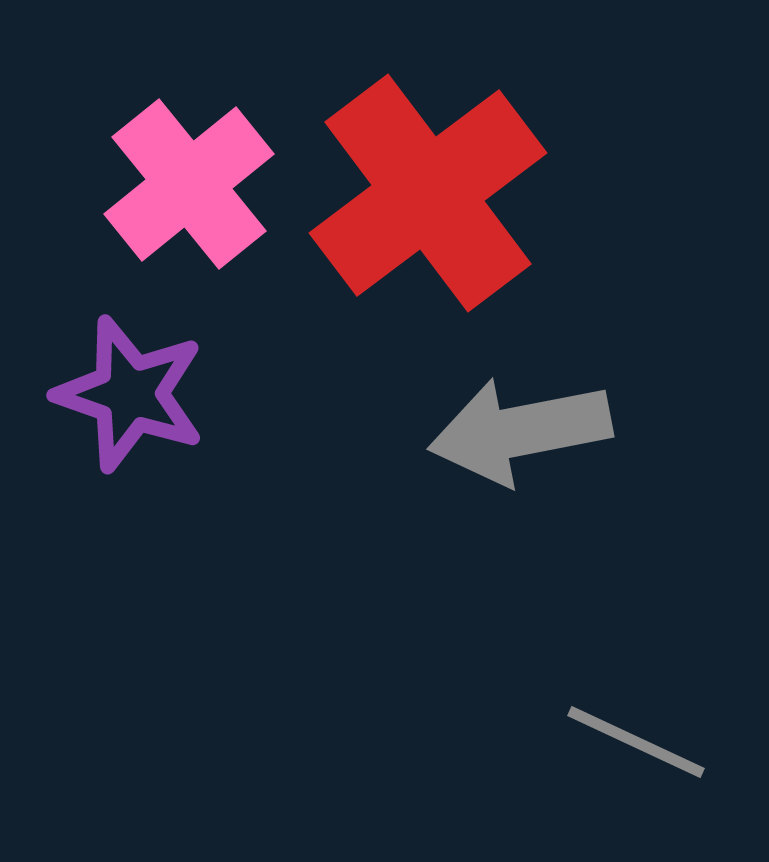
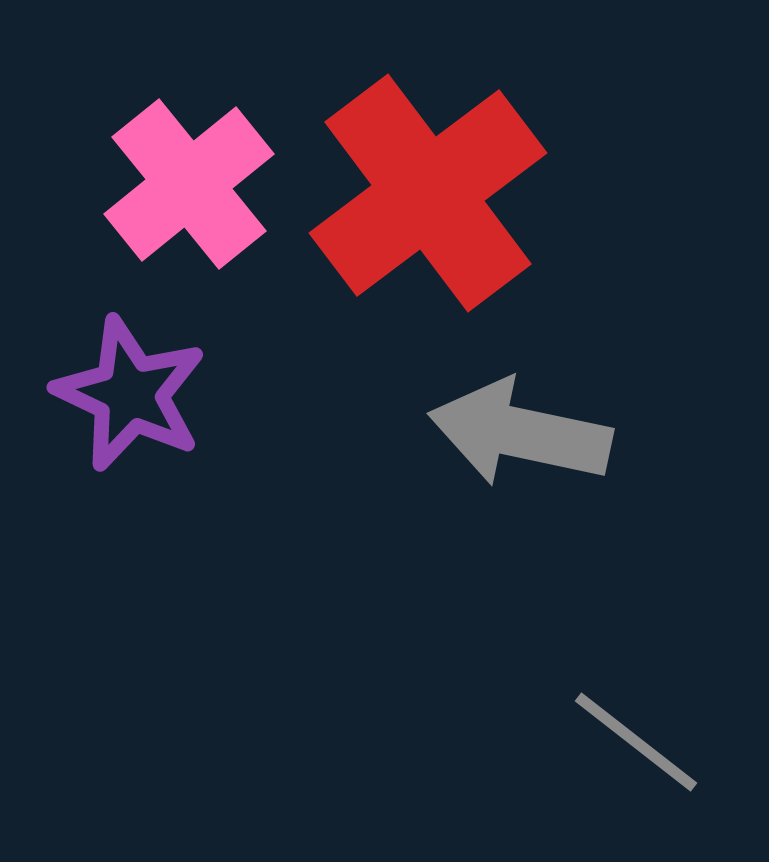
purple star: rotated 6 degrees clockwise
gray arrow: moved 2 px down; rotated 23 degrees clockwise
gray line: rotated 13 degrees clockwise
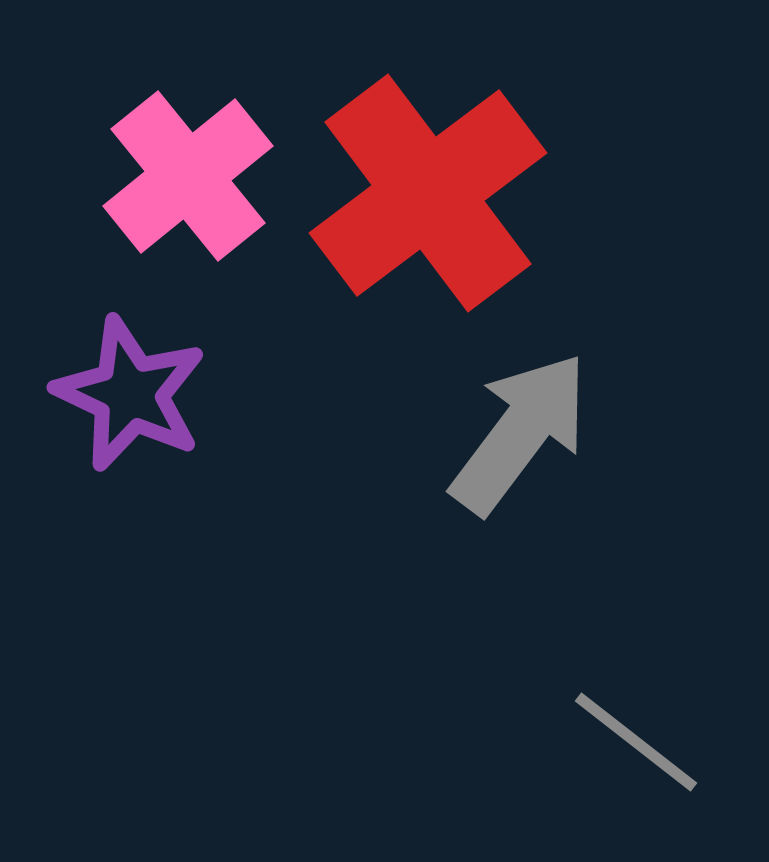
pink cross: moved 1 px left, 8 px up
gray arrow: rotated 115 degrees clockwise
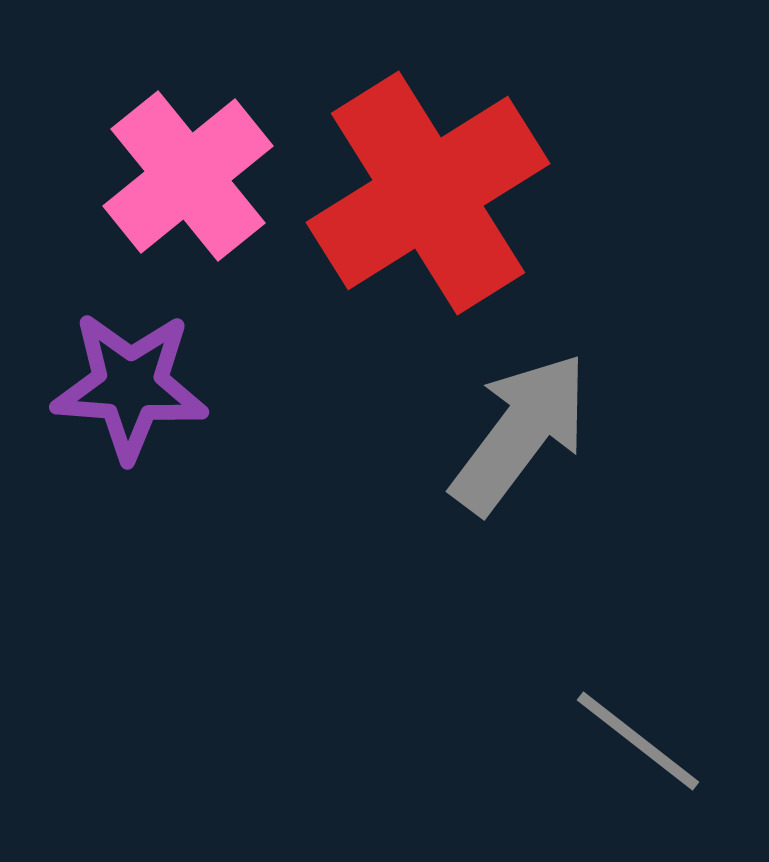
red cross: rotated 5 degrees clockwise
purple star: moved 8 px up; rotated 21 degrees counterclockwise
gray line: moved 2 px right, 1 px up
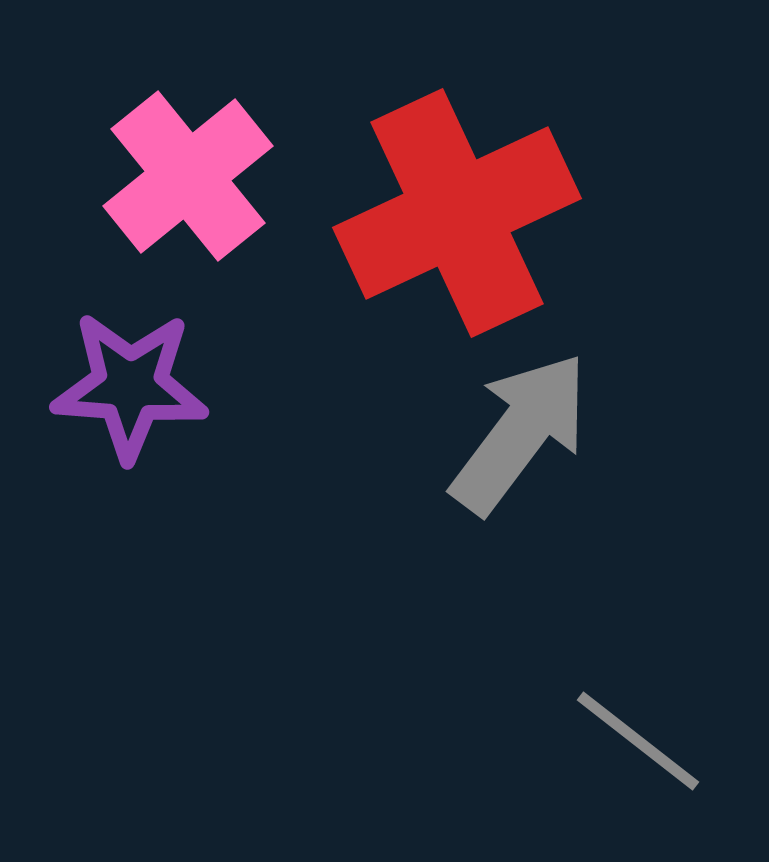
red cross: moved 29 px right, 20 px down; rotated 7 degrees clockwise
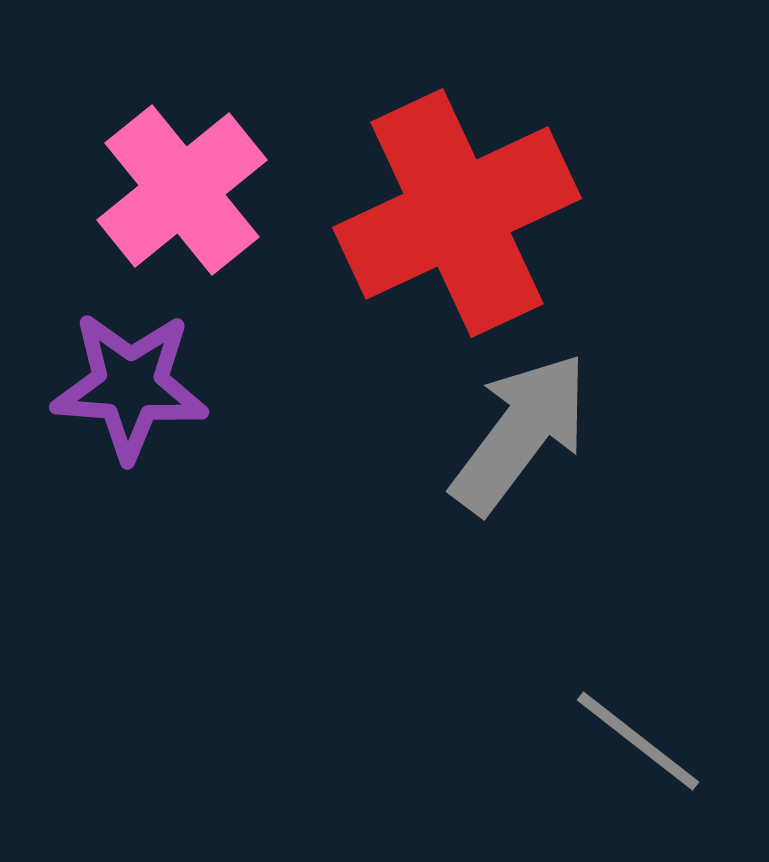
pink cross: moved 6 px left, 14 px down
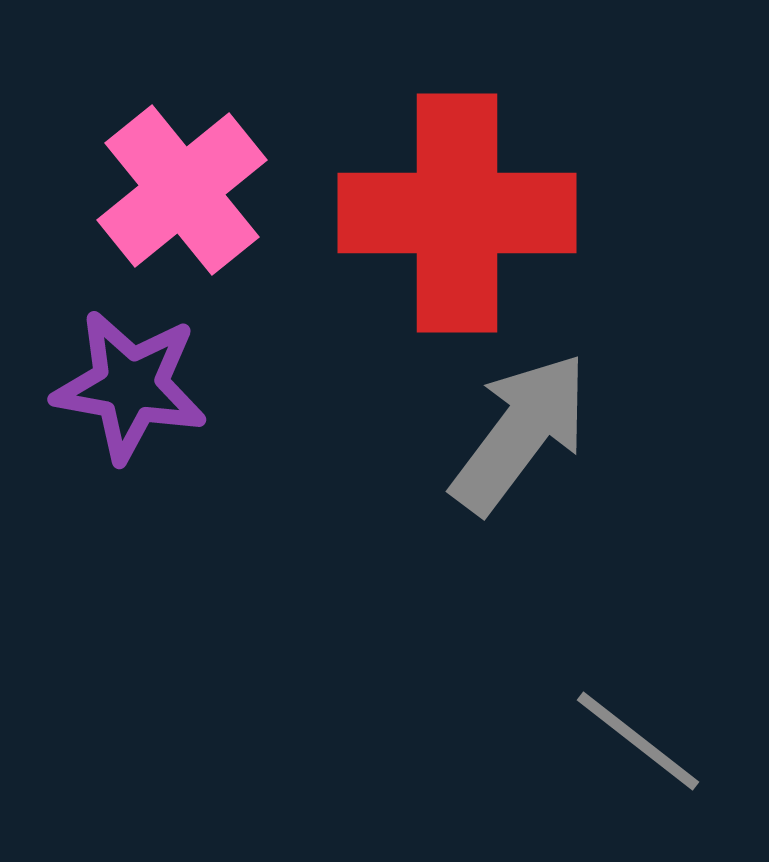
red cross: rotated 25 degrees clockwise
purple star: rotated 6 degrees clockwise
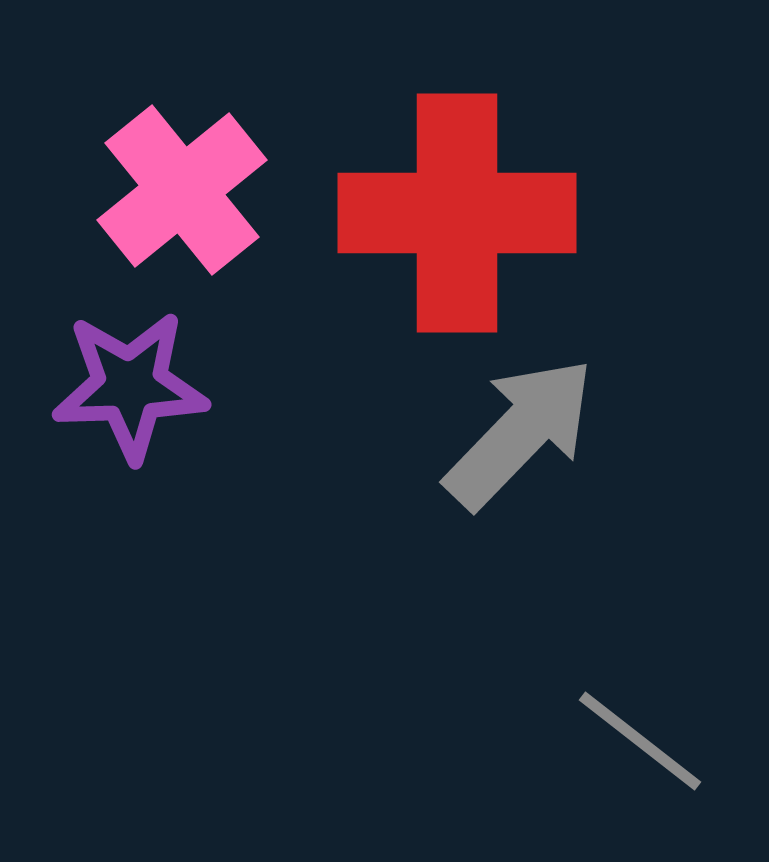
purple star: rotated 12 degrees counterclockwise
gray arrow: rotated 7 degrees clockwise
gray line: moved 2 px right
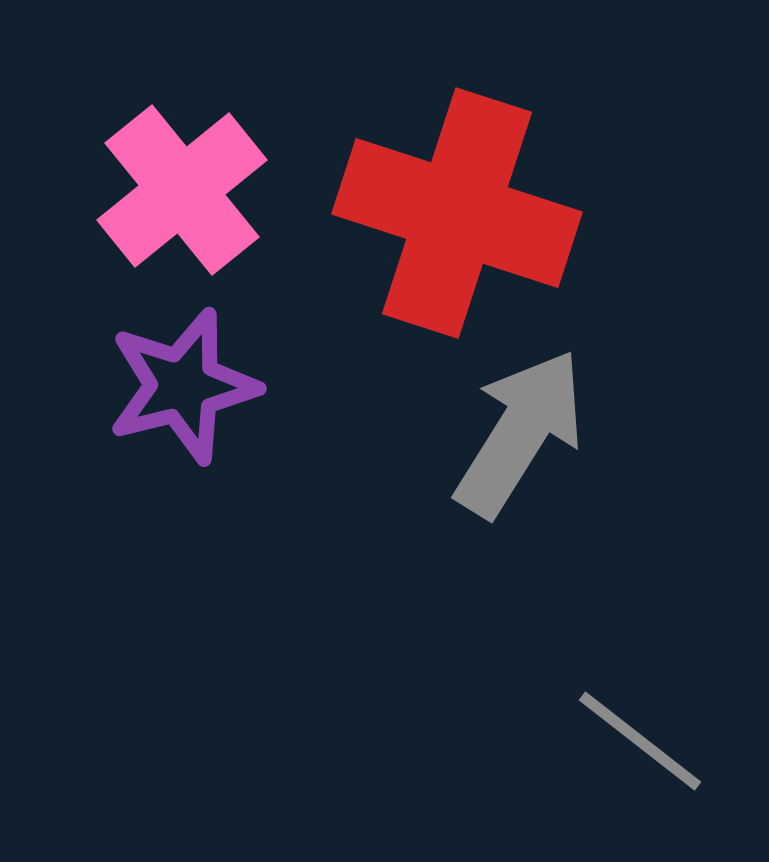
red cross: rotated 18 degrees clockwise
purple star: moved 53 px right; rotated 12 degrees counterclockwise
gray arrow: rotated 12 degrees counterclockwise
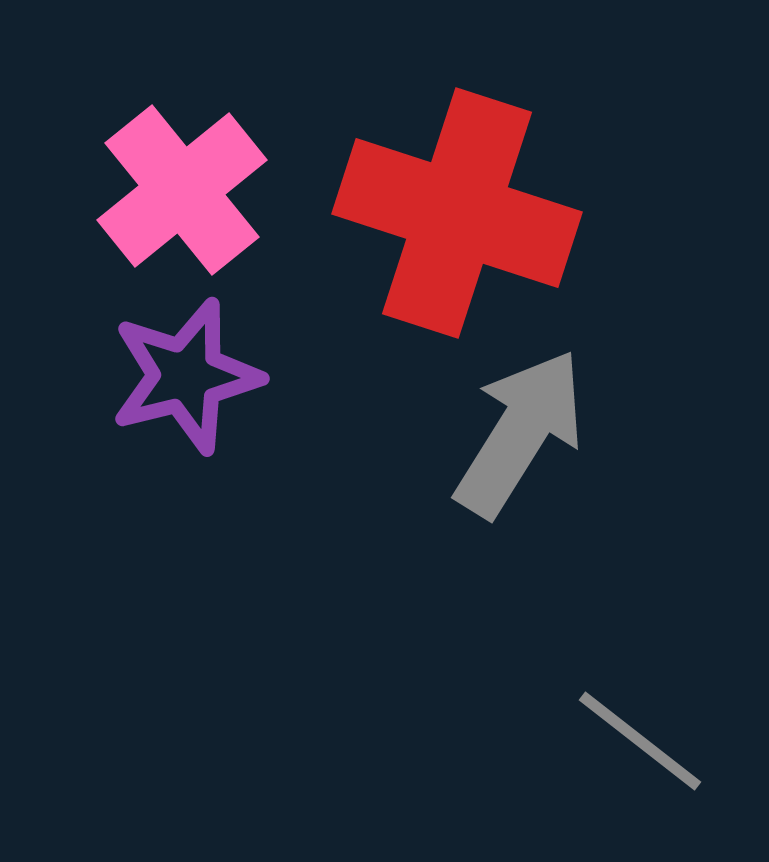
purple star: moved 3 px right, 10 px up
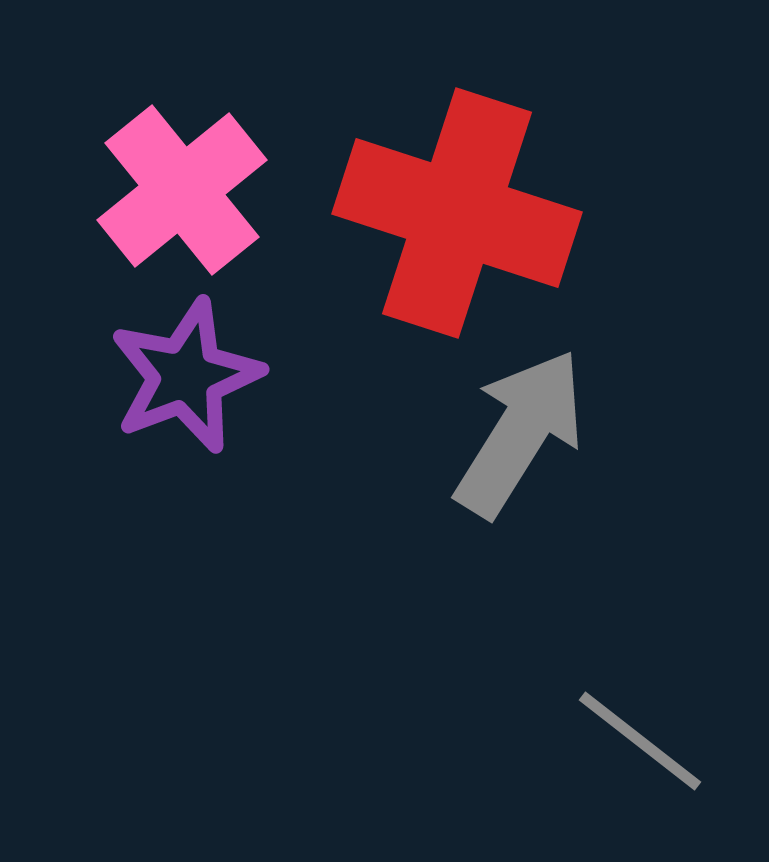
purple star: rotated 7 degrees counterclockwise
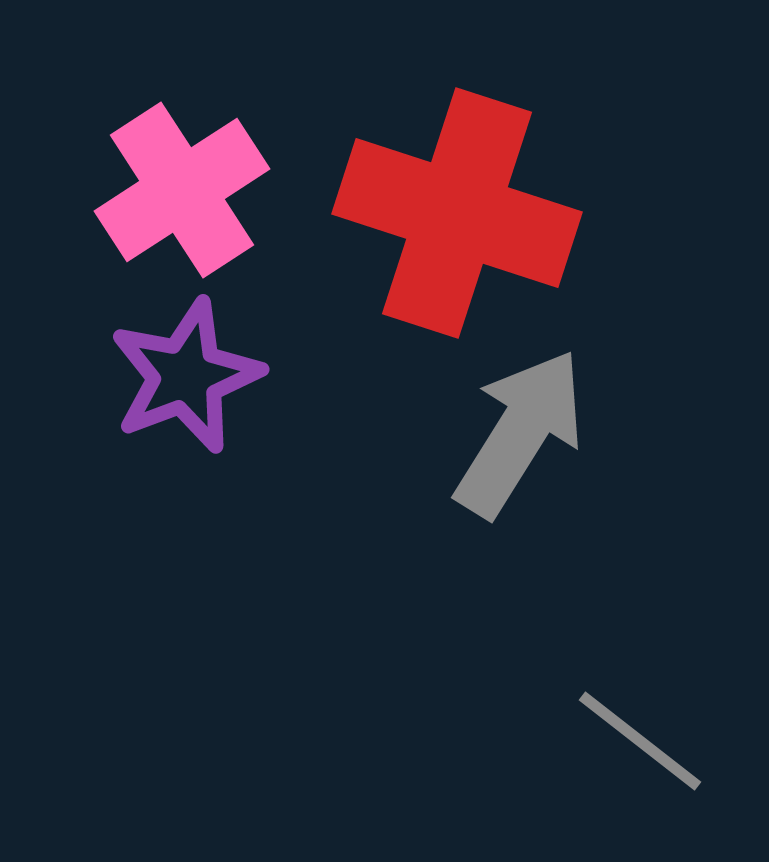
pink cross: rotated 6 degrees clockwise
